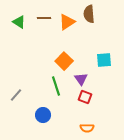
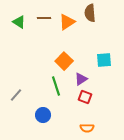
brown semicircle: moved 1 px right, 1 px up
purple triangle: rotated 32 degrees clockwise
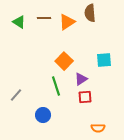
red square: rotated 24 degrees counterclockwise
orange semicircle: moved 11 px right
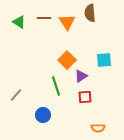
orange triangle: rotated 30 degrees counterclockwise
orange square: moved 3 px right, 1 px up
purple triangle: moved 3 px up
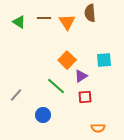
green line: rotated 30 degrees counterclockwise
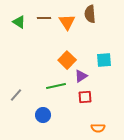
brown semicircle: moved 1 px down
green line: rotated 54 degrees counterclockwise
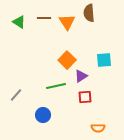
brown semicircle: moved 1 px left, 1 px up
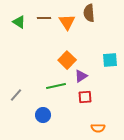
cyan square: moved 6 px right
